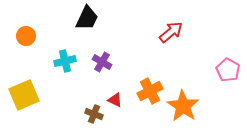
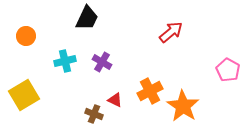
yellow square: rotated 8 degrees counterclockwise
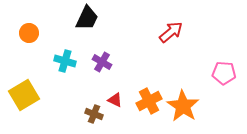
orange circle: moved 3 px right, 3 px up
cyan cross: rotated 30 degrees clockwise
pink pentagon: moved 4 px left, 3 px down; rotated 25 degrees counterclockwise
orange cross: moved 1 px left, 10 px down
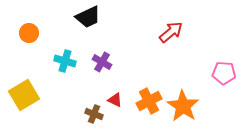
black trapezoid: moved 1 px right, 1 px up; rotated 40 degrees clockwise
